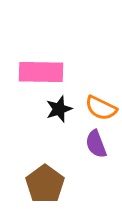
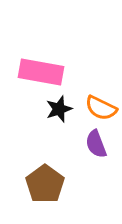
pink rectangle: rotated 9 degrees clockwise
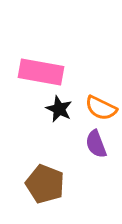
black star: rotated 28 degrees counterclockwise
brown pentagon: rotated 15 degrees counterclockwise
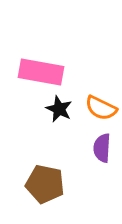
purple semicircle: moved 6 px right, 4 px down; rotated 24 degrees clockwise
brown pentagon: rotated 9 degrees counterclockwise
